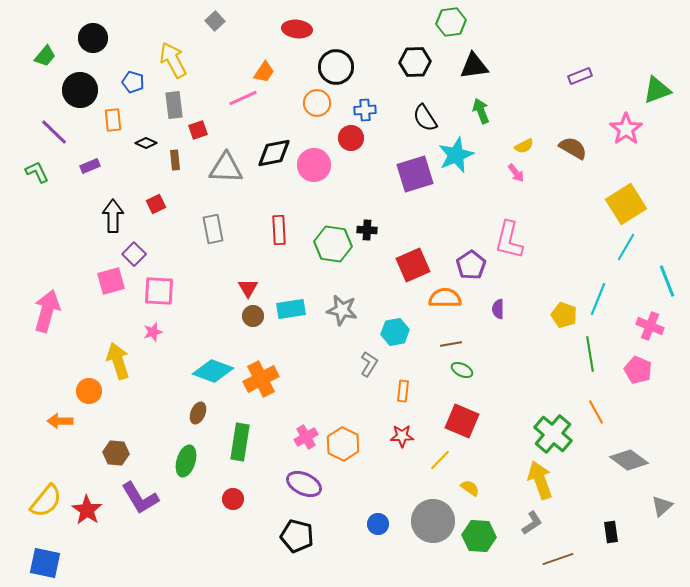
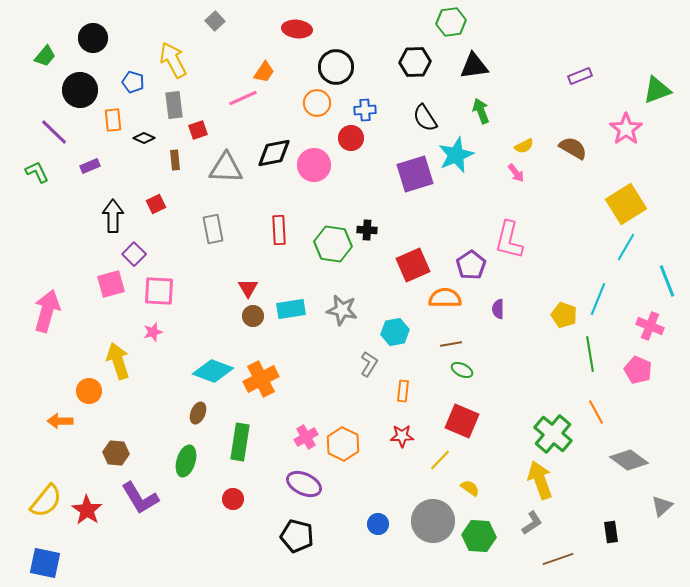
black diamond at (146, 143): moved 2 px left, 5 px up
pink square at (111, 281): moved 3 px down
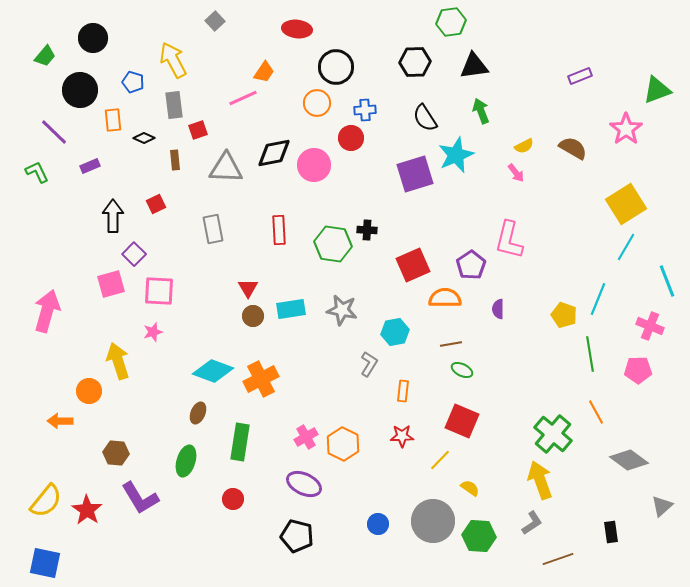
pink pentagon at (638, 370): rotated 24 degrees counterclockwise
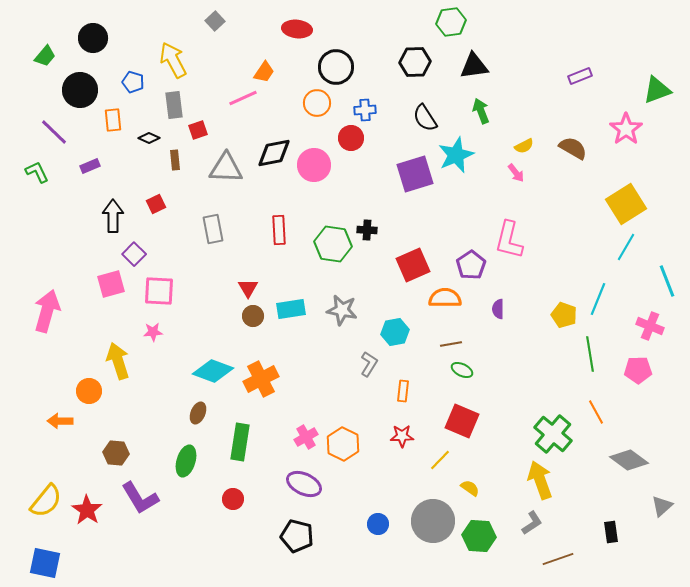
black diamond at (144, 138): moved 5 px right
pink star at (153, 332): rotated 12 degrees clockwise
